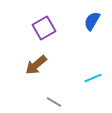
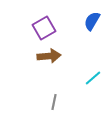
brown arrow: moved 13 px right, 9 px up; rotated 145 degrees counterclockwise
cyan line: rotated 18 degrees counterclockwise
gray line: rotated 70 degrees clockwise
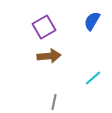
purple square: moved 1 px up
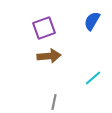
purple square: moved 1 px down; rotated 10 degrees clockwise
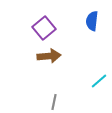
blue semicircle: rotated 24 degrees counterclockwise
purple square: rotated 20 degrees counterclockwise
cyan line: moved 6 px right, 3 px down
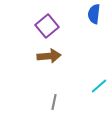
blue semicircle: moved 2 px right, 7 px up
purple square: moved 3 px right, 2 px up
cyan line: moved 5 px down
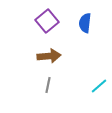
blue semicircle: moved 9 px left, 9 px down
purple square: moved 5 px up
gray line: moved 6 px left, 17 px up
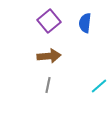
purple square: moved 2 px right
